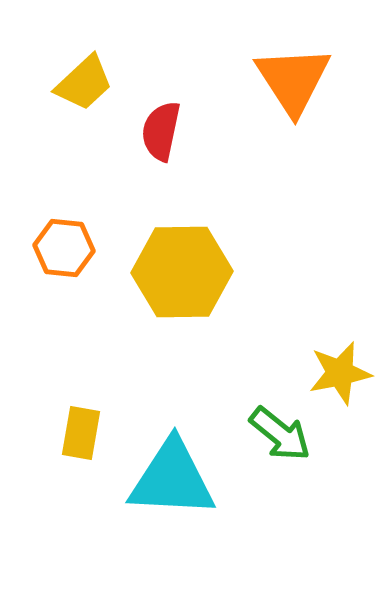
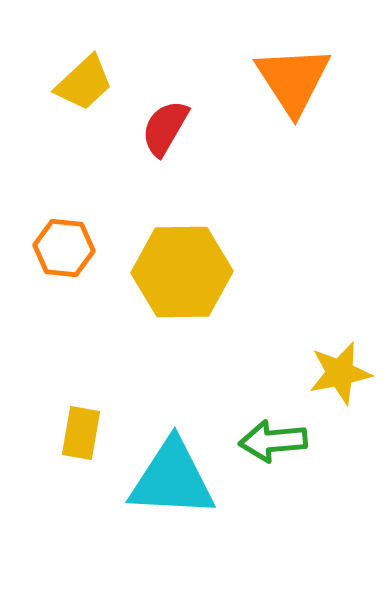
red semicircle: moved 4 px right, 3 px up; rotated 18 degrees clockwise
green arrow: moved 7 px left, 7 px down; rotated 136 degrees clockwise
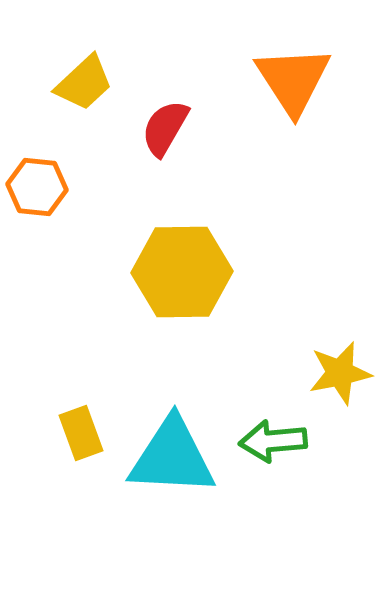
orange hexagon: moved 27 px left, 61 px up
yellow rectangle: rotated 30 degrees counterclockwise
cyan triangle: moved 22 px up
